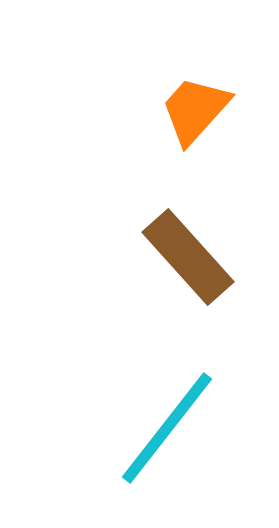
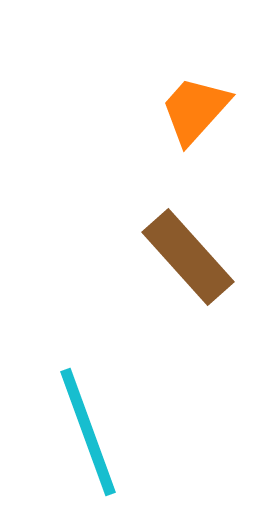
cyan line: moved 79 px left, 4 px down; rotated 58 degrees counterclockwise
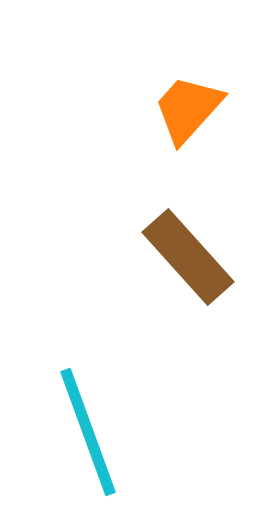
orange trapezoid: moved 7 px left, 1 px up
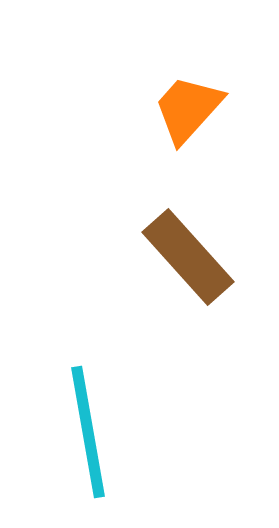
cyan line: rotated 10 degrees clockwise
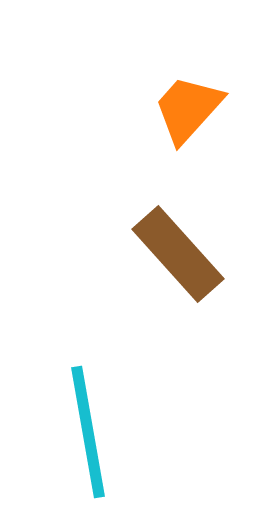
brown rectangle: moved 10 px left, 3 px up
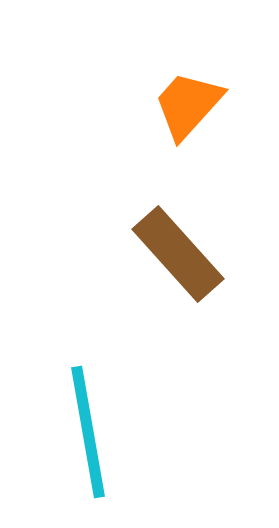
orange trapezoid: moved 4 px up
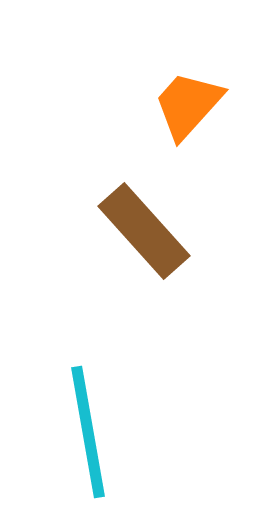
brown rectangle: moved 34 px left, 23 px up
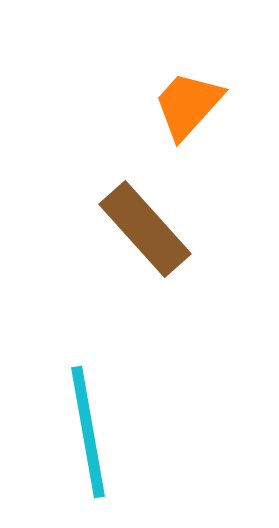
brown rectangle: moved 1 px right, 2 px up
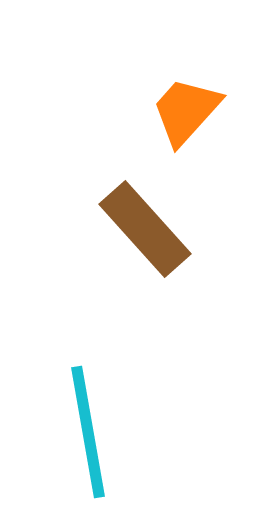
orange trapezoid: moved 2 px left, 6 px down
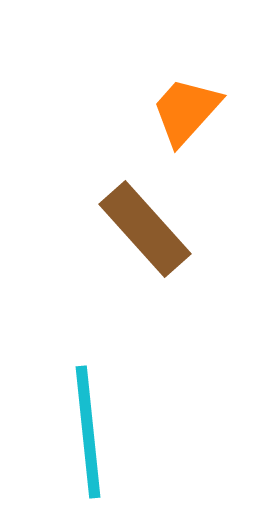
cyan line: rotated 4 degrees clockwise
